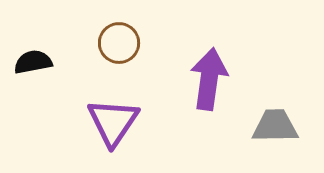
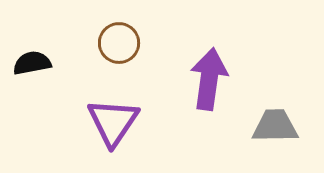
black semicircle: moved 1 px left, 1 px down
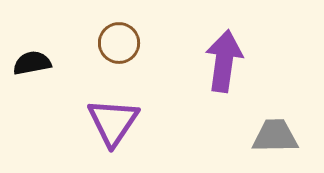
purple arrow: moved 15 px right, 18 px up
gray trapezoid: moved 10 px down
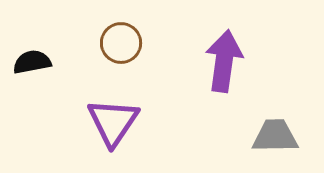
brown circle: moved 2 px right
black semicircle: moved 1 px up
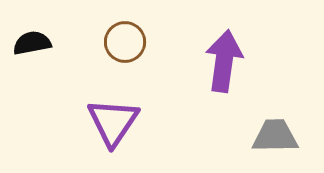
brown circle: moved 4 px right, 1 px up
black semicircle: moved 19 px up
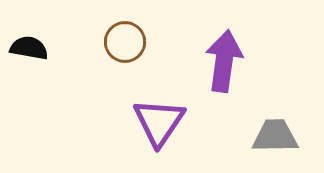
black semicircle: moved 3 px left, 5 px down; rotated 21 degrees clockwise
purple triangle: moved 46 px right
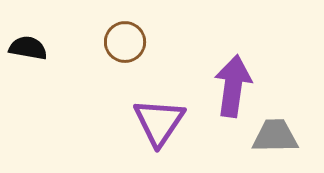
black semicircle: moved 1 px left
purple arrow: moved 9 px right, 25 px down
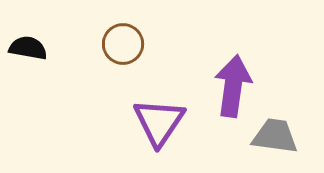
brown circle: moved 2 px left, 2 px down
gray trapezoid: rotated 9 degrees clockwise
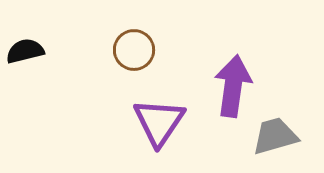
brown circle: moved 11 px right, 6 px down
black semicircle: moved 3 px left, 3 px down; rotated 24 degrees counterclockwise
gray trapezoid: rotated 24 degrees counterclockwise
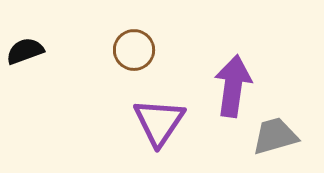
black semicircle: rotated 6 degrees counterclockwise
